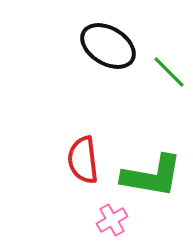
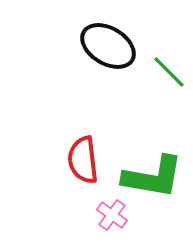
green L-shape: moved 1 px right, 1 px down
pink cross: moved 5 px up; rotated 24 degrees counterclockwise
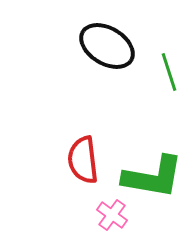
black ellipse: moved 1 px left
green line: rotated 27 degrees clockwise
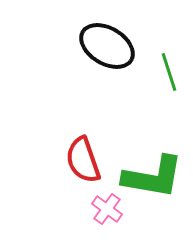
red semicircle: rotated 12 degrees counterclockwise
pink cross: moved 5 px left, 6 px up
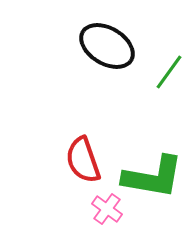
green line: rotated 54 degrees clockwise
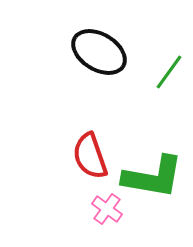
black ellipse: moved 8 px left, 6 px down
red semicircle: moved 7 px right, 4 px up
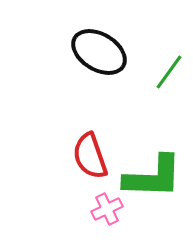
green L-shape: rotated 8 degrees counterclockwise
pink cross: rotated 28 degrees clockwise
